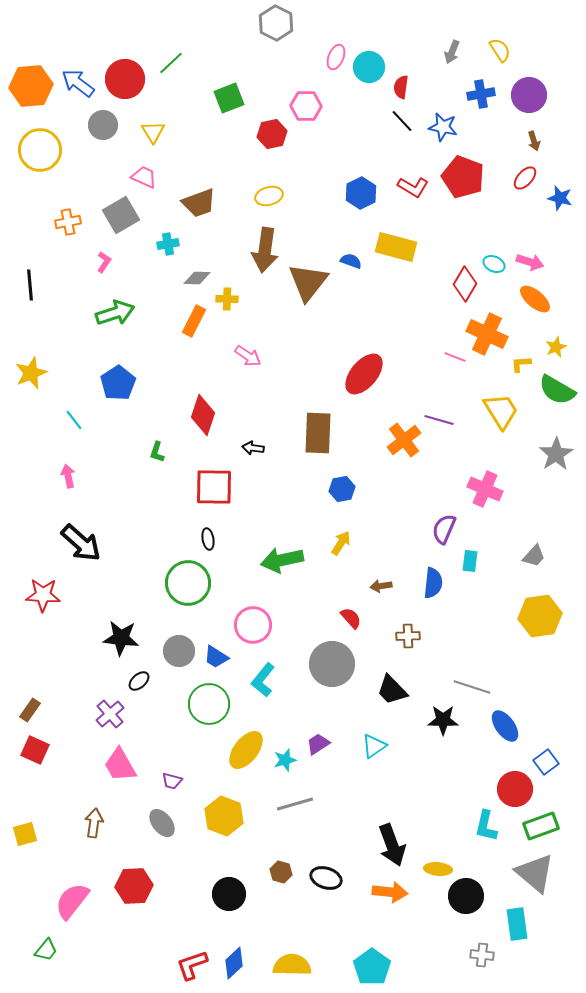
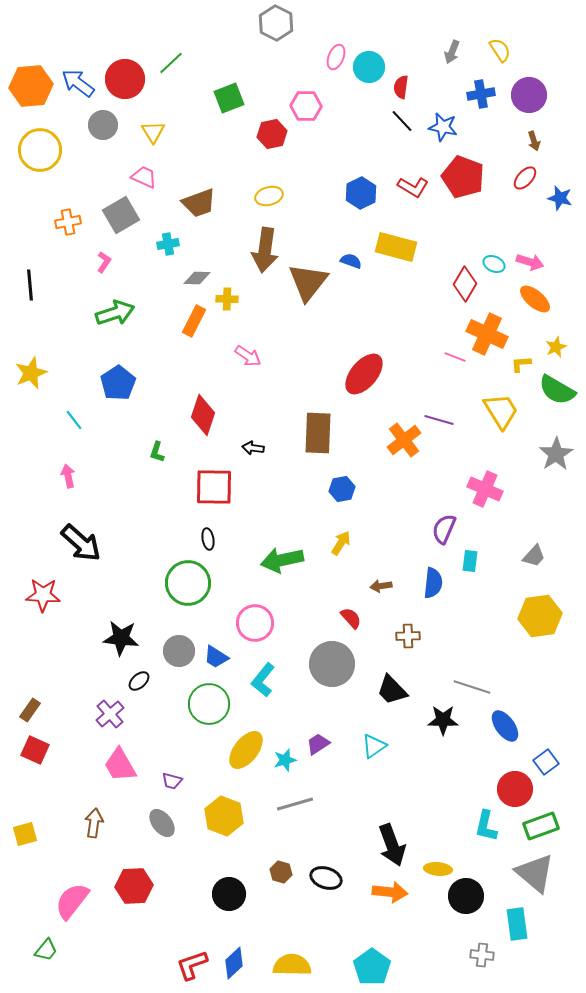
pink circle at (253, 625): moved 2 px right, 2 px up
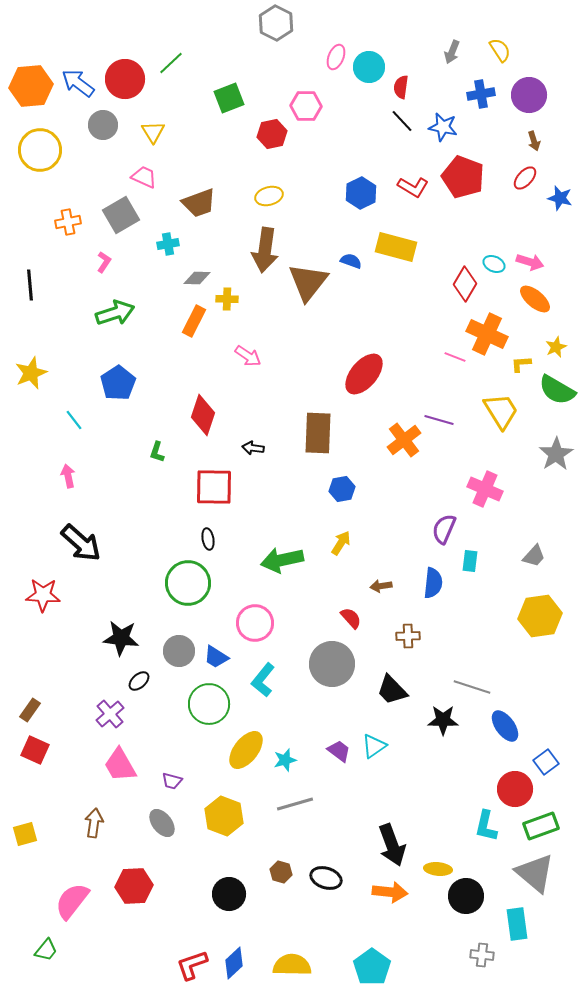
purple trapezoid at (318, 744): moved 21 px right, 7 px down; rotated 70 degrees clockwise
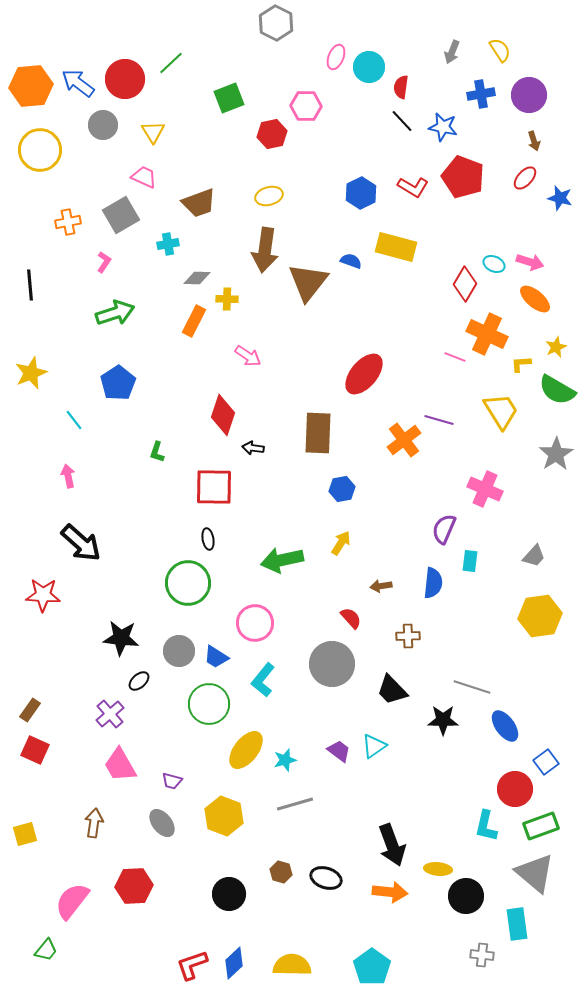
red diamond at (203, 415): moved 20 px right
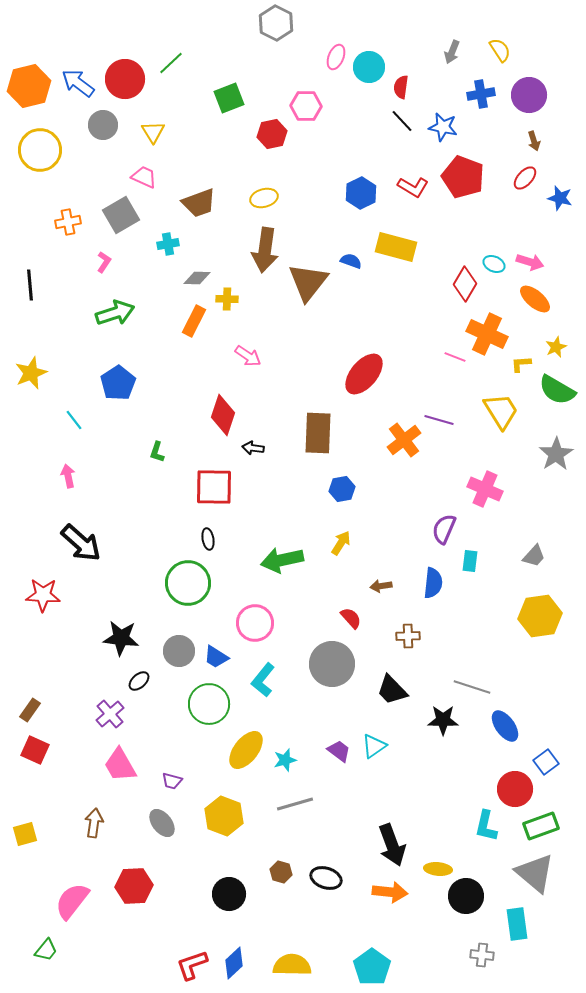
orange hexagon at (31, 86): moved 2 px left; rotated 9 degrees counterclockwise
yellow ellipse at (269, 196): moved 5 px left, 2 px down
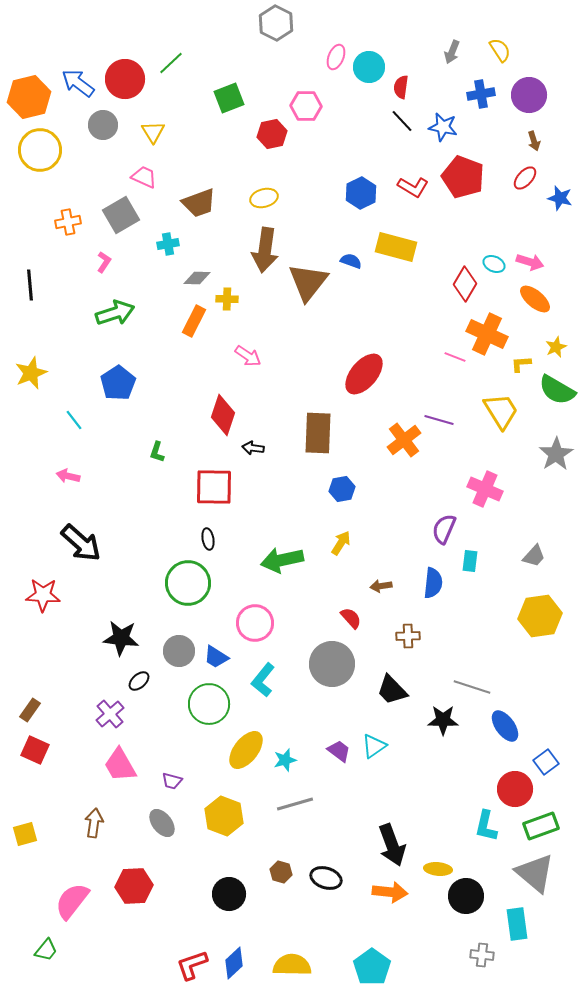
orange hexagon at (29, 86): moved 11 px down
pink arrow at (68, 476): rotated 65 degrees counterclockwise
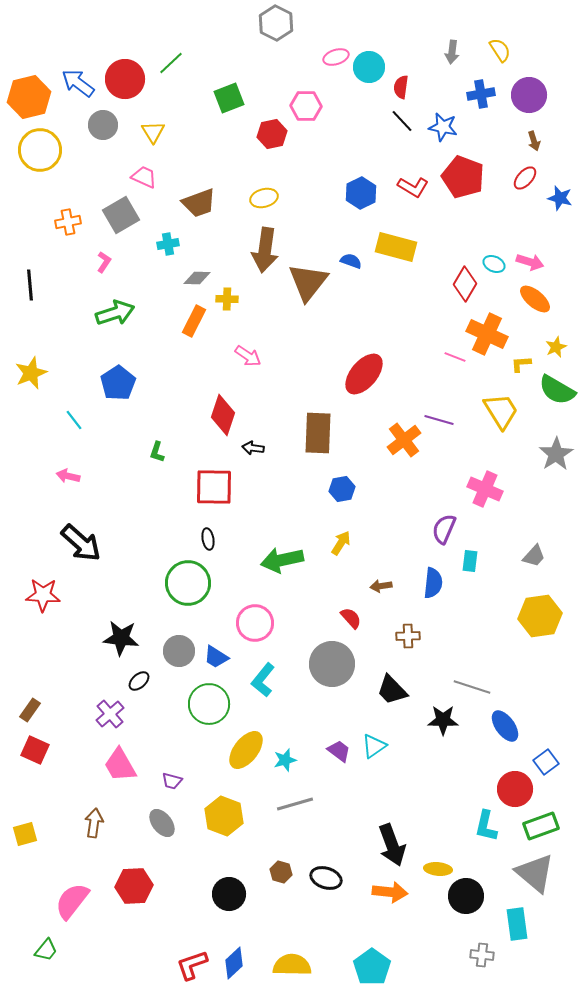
gray arrow at (452, 52): rotated 15 degrees counterclockwise
pink ellipse at (336, 57): rotated 50 degrees clockwise
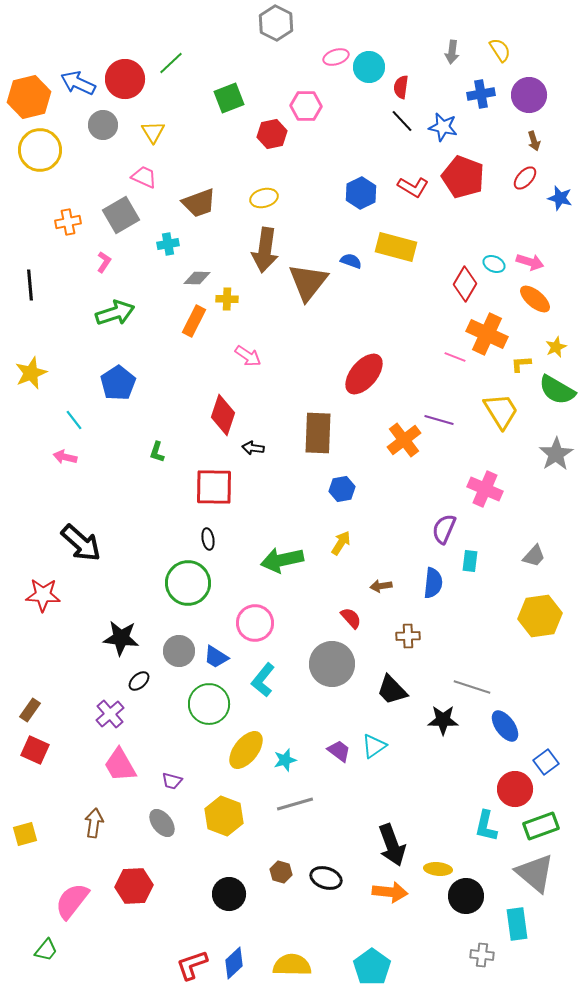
blue arrow at (78, 83): rotated 12 degrees counterclockwise
pink arrow at (68, 476): moved 3 px left, 19 px up
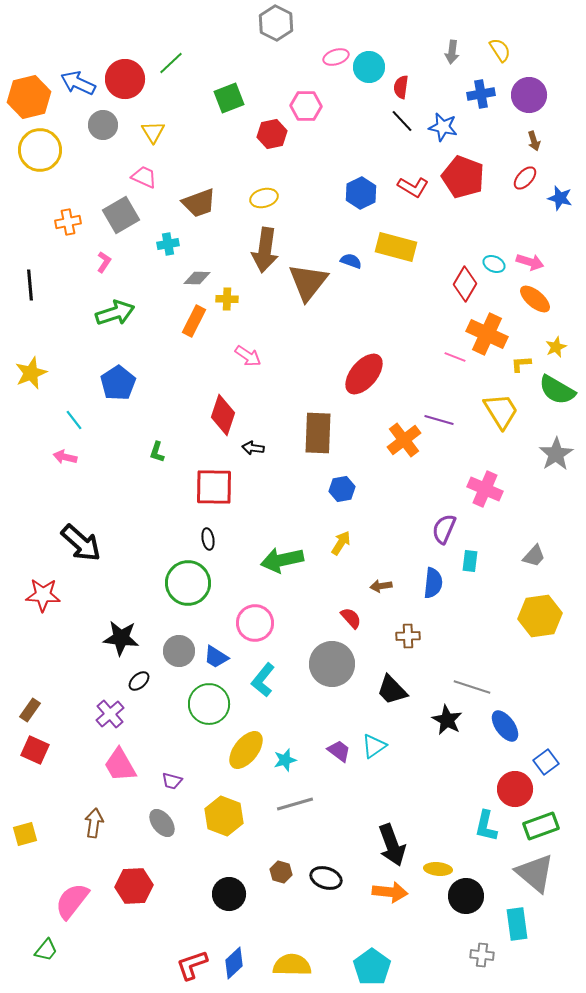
black star at (443, 720): moved 4 px right; rotated 28 degrees clockwise
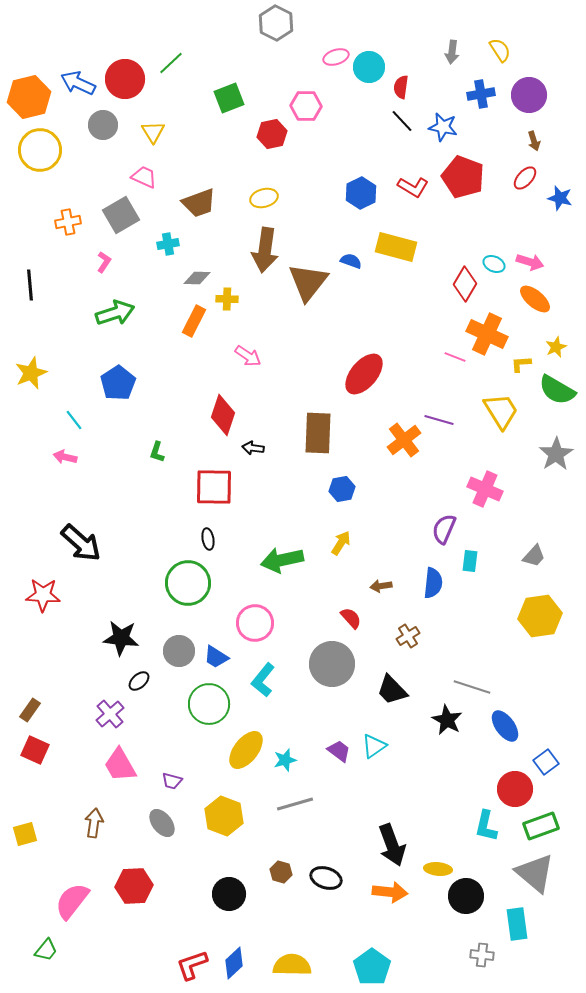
brown cross at (408, 636): rotated 30 degrees counterclockwise
